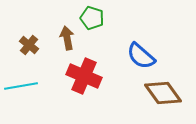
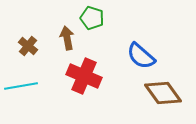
brown cross: moved 1 px left, 1 px down
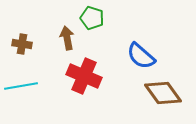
brown cross: moved 6 px left, 2 px up; rotated 30 degrees counterclockwise
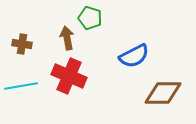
green pentagon: moved 2 px left
blue semicircle: moved 7 px left; rotated 68 degrees counterclockwise
red cross: moved 15 px left
brown diamond: rotated 54 degrees counterclockwise
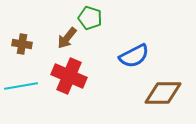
brown arrow: rotated 130 degrees counterclockwise
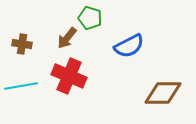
blue semicircle: moved 5 px left, 10 px up
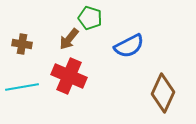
brown arrow: moved 2 px right, 1 px down
cyan line: moved 1 px right, 1 px down
brown diamond: rotated 66 degrees counterclockwise
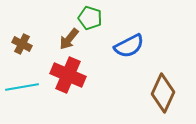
brown cross: rotated 18 degrees clockwise
red cross: moved 1 px left, 1 px up
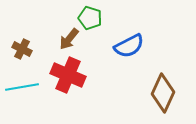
brown cross: moved 5 px down
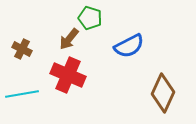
cyan line: moved 7 px down
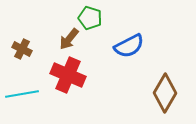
brown diamond: moved 2 px right; rotated 6 degrees clockwise
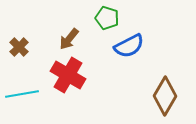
green pentagon: moved 17 px right
brown cross: moved 3 px left, 2 px up; rotated 18 degrees clockwise
red cross: rotated 8 degrees clockwise
brown diamond: moved 3 px down
